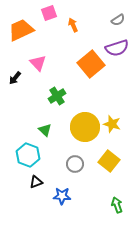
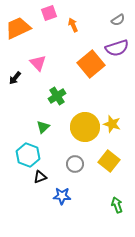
orange trapezoid: moved 3 px left, 2 px up
green triangle: moved 2 px left, 3 px up; rotated 32 degrees clockwise
black triangle: moved 4 px right, 5 px up
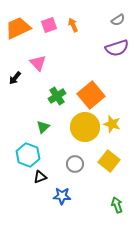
pink square: moved 12 px down
orange square: moved 31 px down
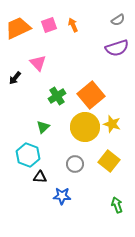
black triangle: rotated 24 degrees clockwise
